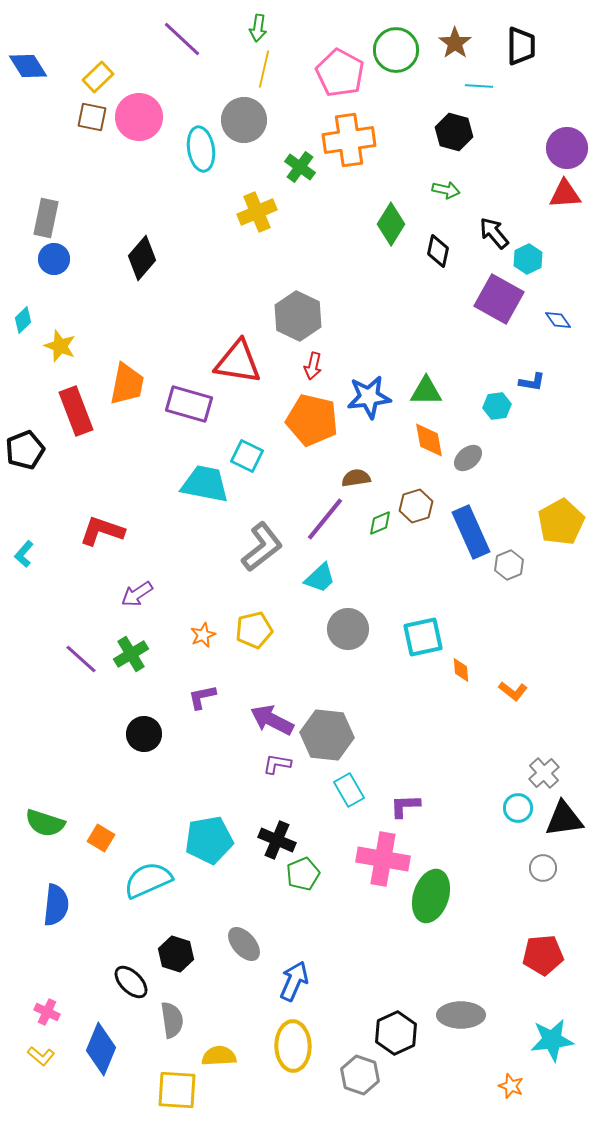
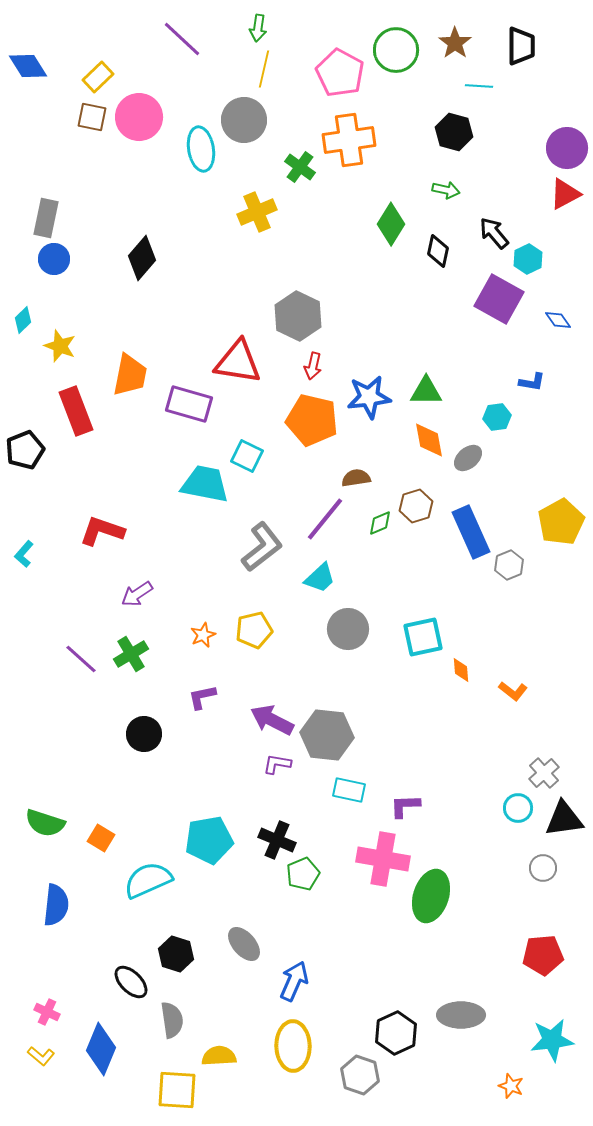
red triangle at (565, 194): rotated 24 degrees counterclockwise
orange trapezoid at (127, 384): moved 3 px right, 9 px up
cyan hexagon at (497, 406): moved 11 px down
cyan rectangle at (349, 790): rotated 48 degrees counterclockwise
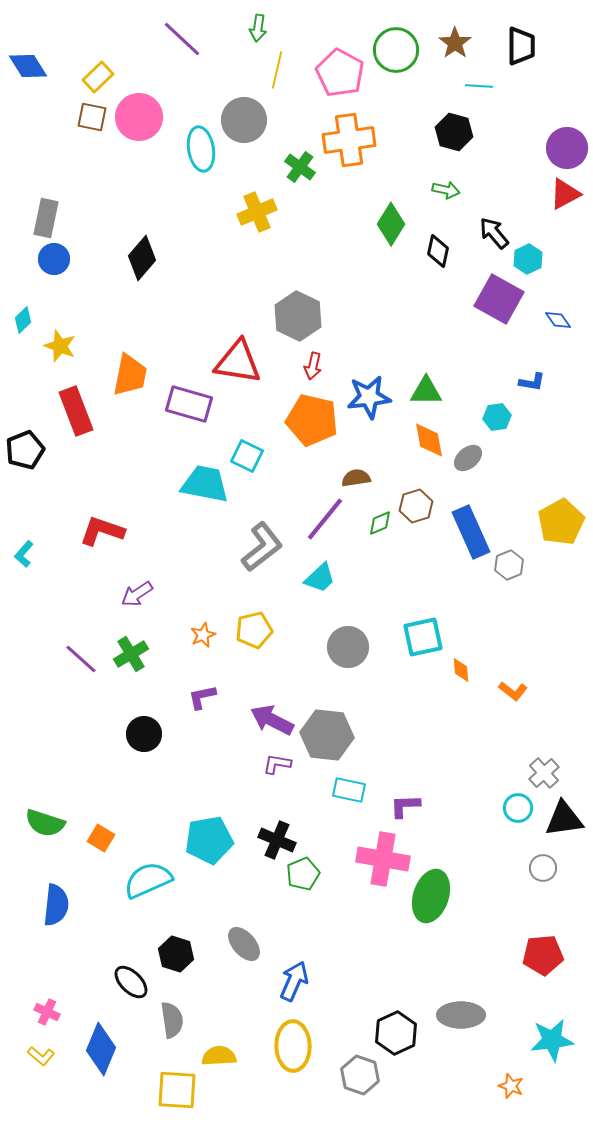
yellow line at (264, 69): moved 13 px right, 1 px down
gray circle at (348, 629): moved 18 px down
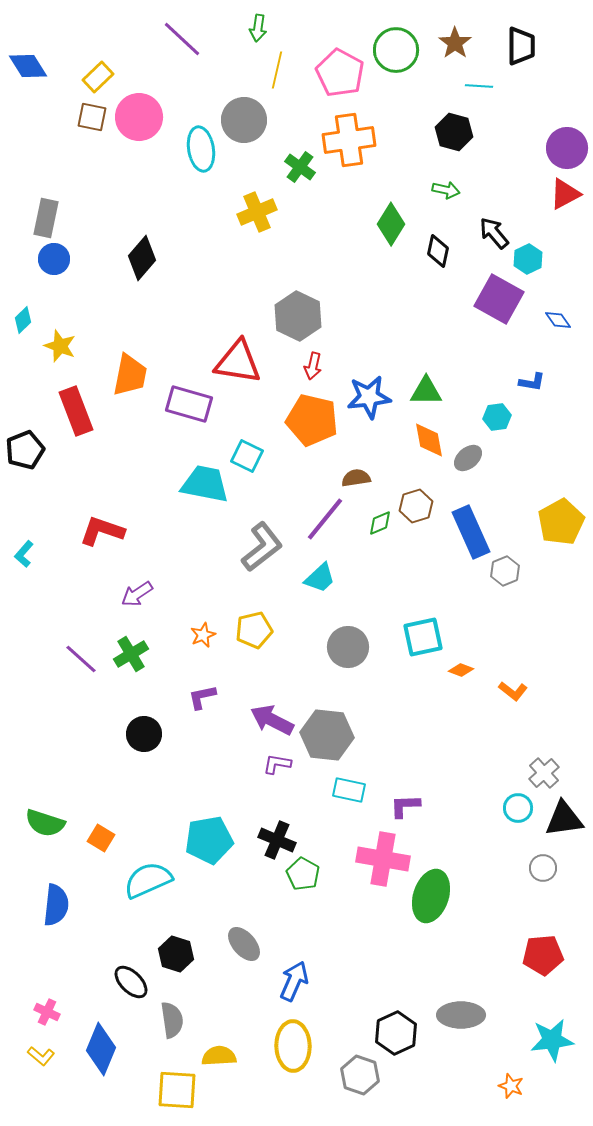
gray hexagon at (509, 565): moved 4 px left, 6 px down
orange diamond at (461, 670): rotated 65 degrees counterclockwise
green pentagon at (303, 874): rotated 20 degrees counterclockwise
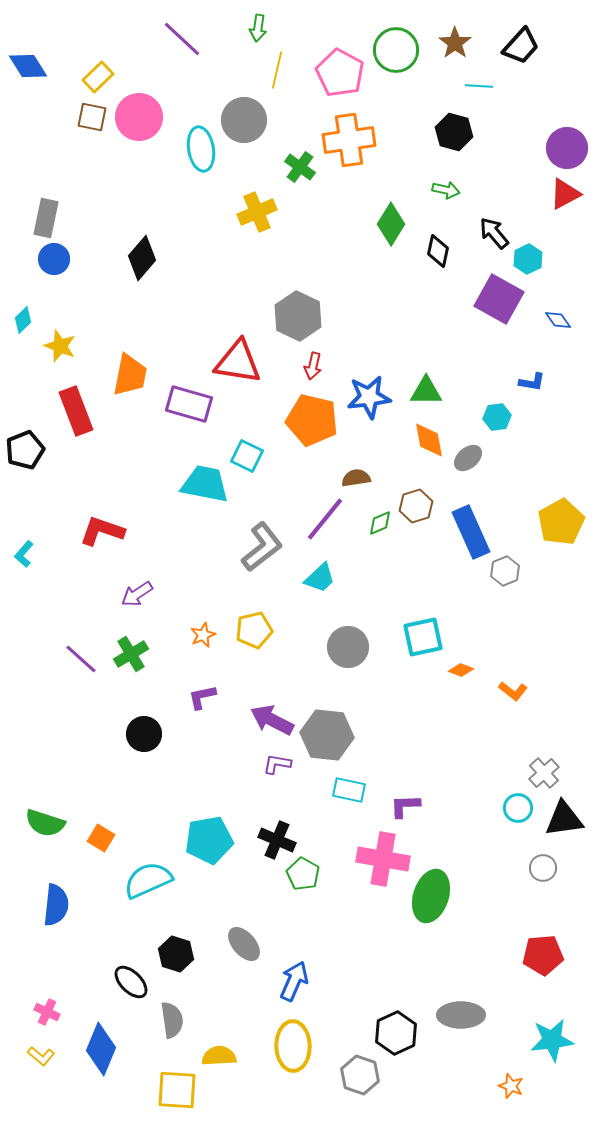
black trapezoid at (521, 46): rotated 42 degrees clockwise
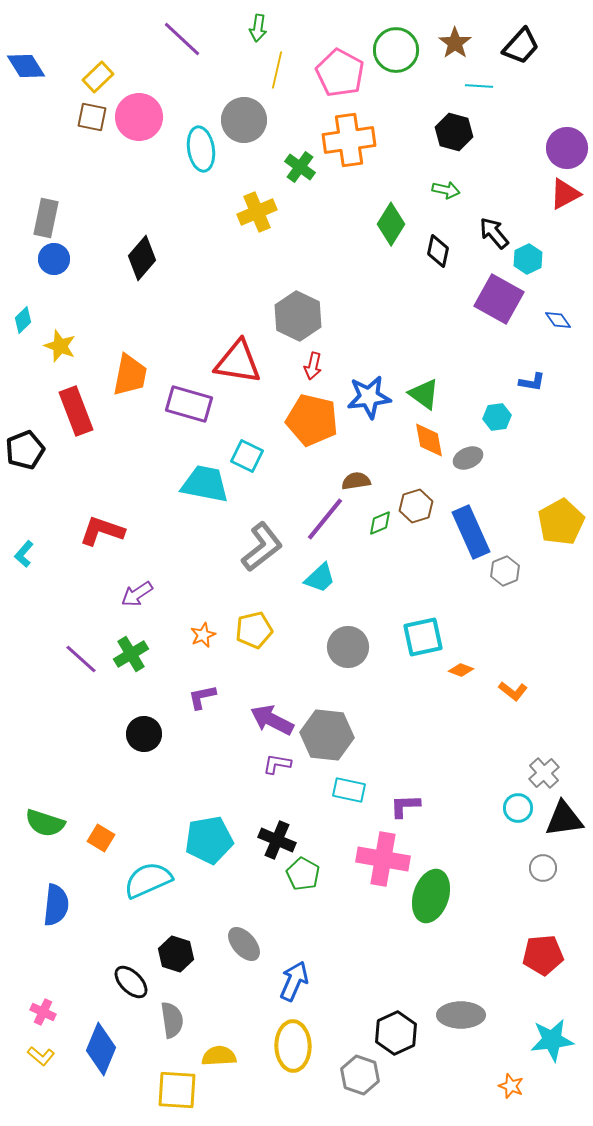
blue diamond at (28, 66): moved 2 px left
green triangle at (426, 391): moved 2 px left, 3 px down; rotated 36 degrees clockwise
gray ellipse at (468, 458): rotated 16 degrees clockwise
brown semicircle at (356, 478): moved 3 px down
pink cross at (47, 1012): moved 4 px left
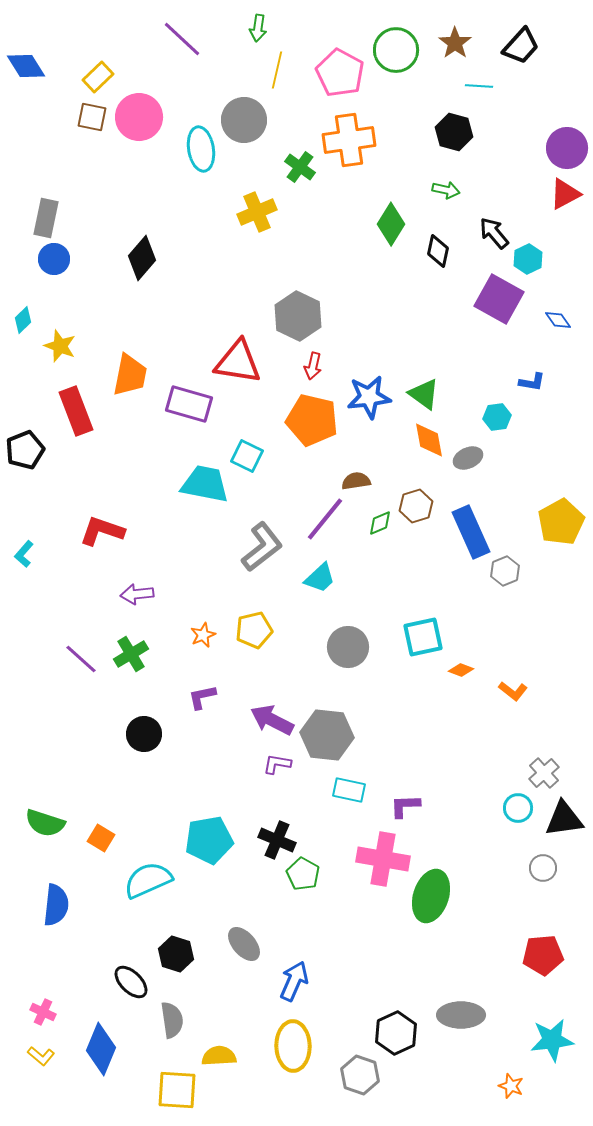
purple arrow at (137, 594): rotated 28 degrees clockwise
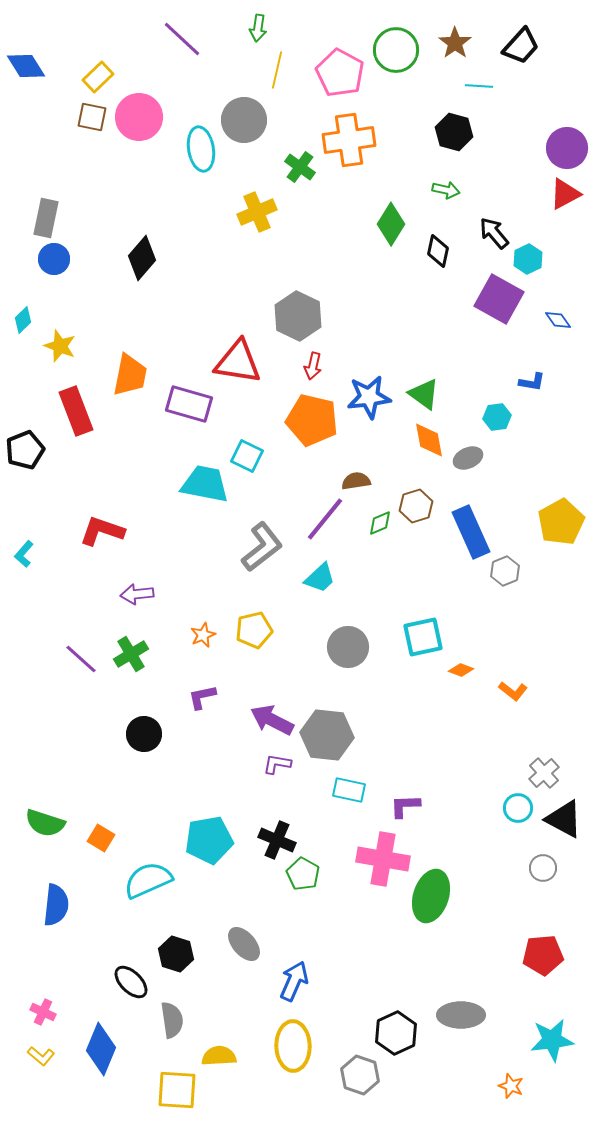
black triangle at (564, 819): rotated 36 degrees clockwise
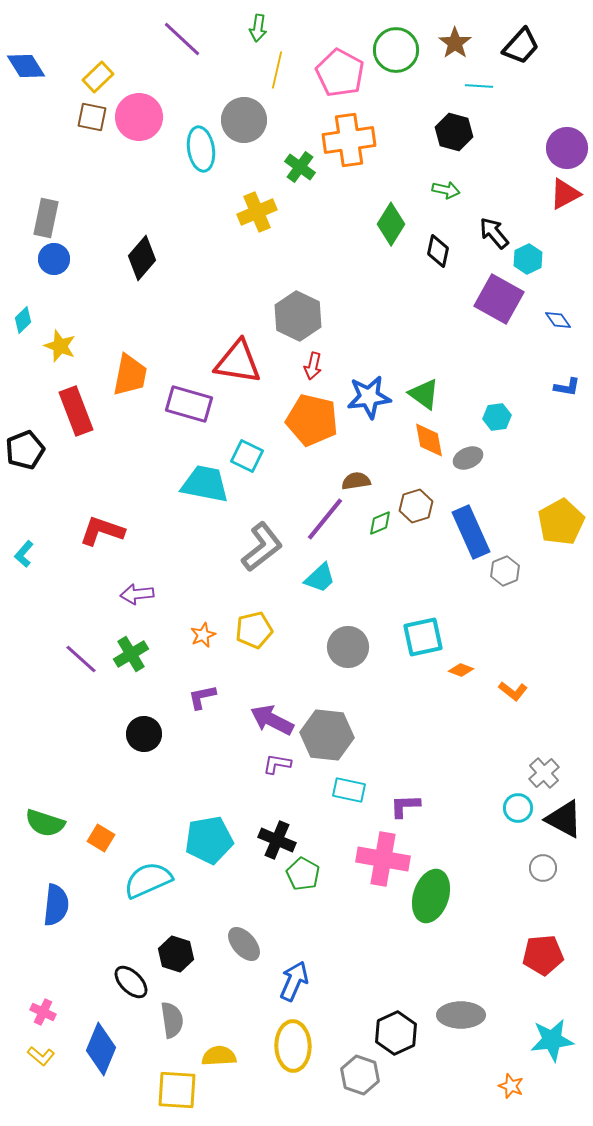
blue L-shape at (532, 382): moved 35 px right, 5 px down
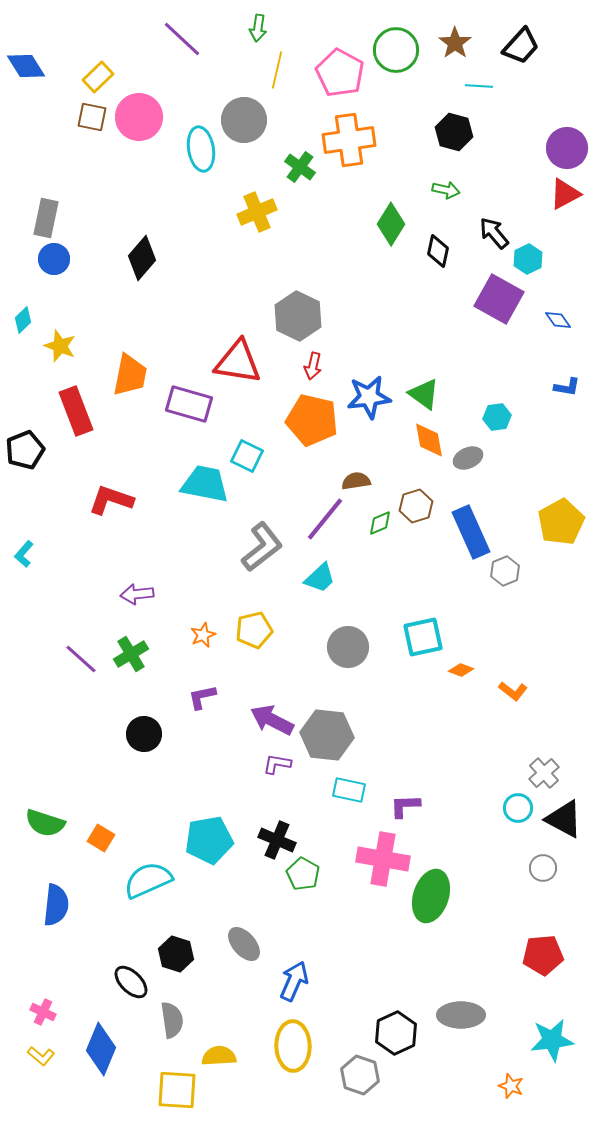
red L-shape at (102, 531): moved 9 px right, 31 px up
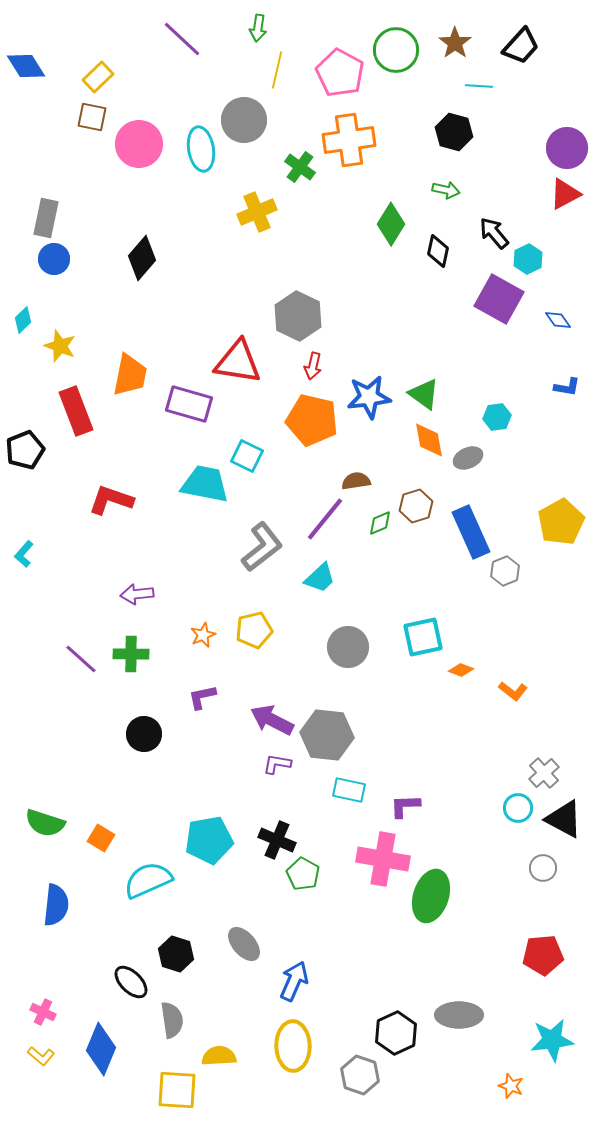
pink circle at (139, 117): moved 27 px down
green cross at (131, 654): rotated 32 degrees clockwise
gray ellipse at (461, 1015): moved 2 px left
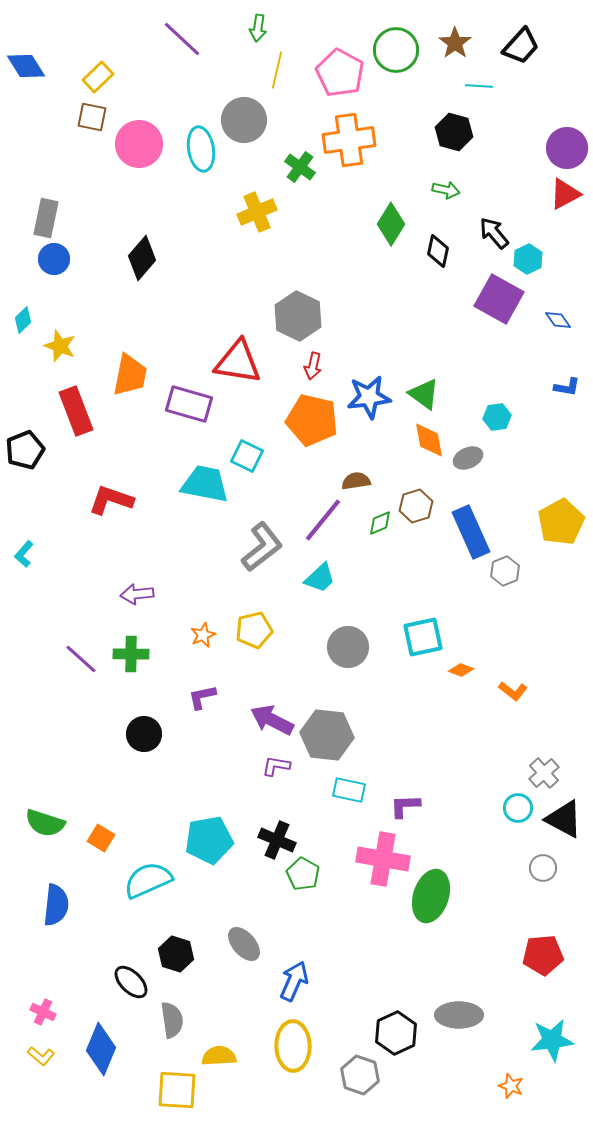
purple line at (325, 519): moved 2 px left, 1 px down
purple L-shape at (277, 764): moved 1 px left, 2 px down
